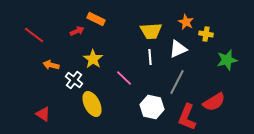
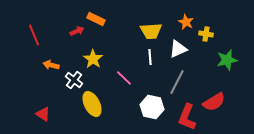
red line: rotated 30 degrees clockwise
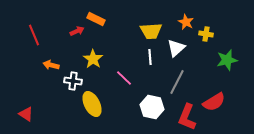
white triangle: moved 2 px left, 1 px up; rotated 18 degrees counterclockwise
white cross: moved 1 px left, 1 px down; rotated 30 degrees counterclockwise
red triangle: moved 17 px left
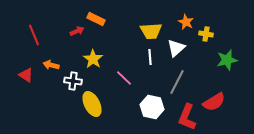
red triangle: moved 39 px up
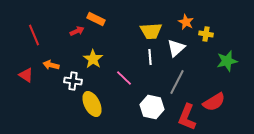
green star: moved 1 px down
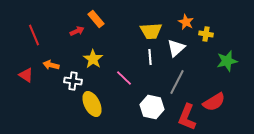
orange rectangle: rotated 24 degrees clockwise
